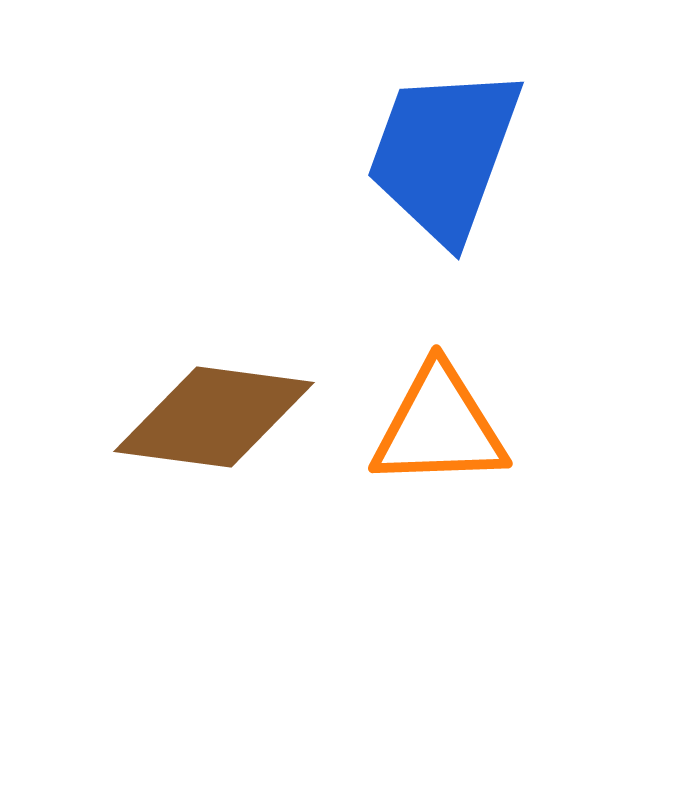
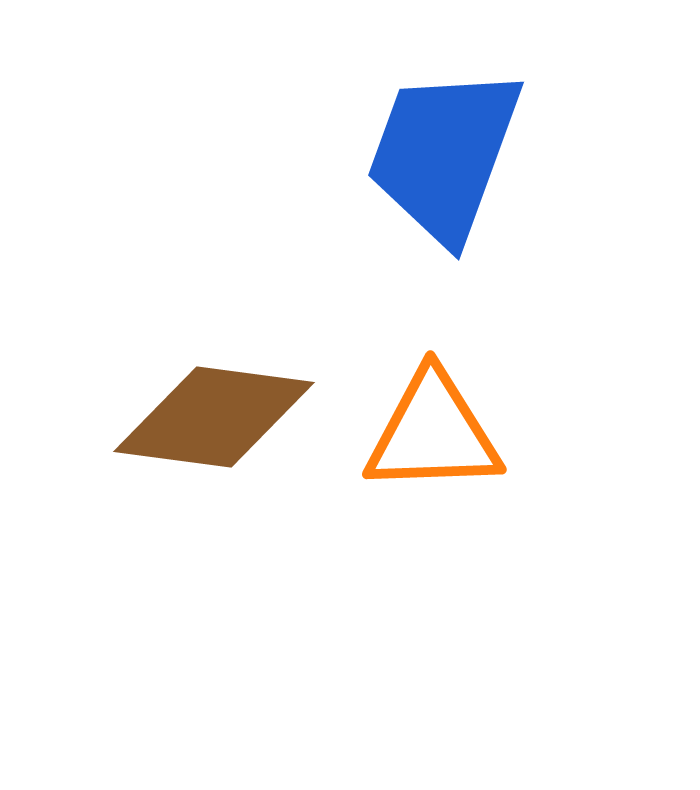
orange triangle: moved 6 px left, 6 px down
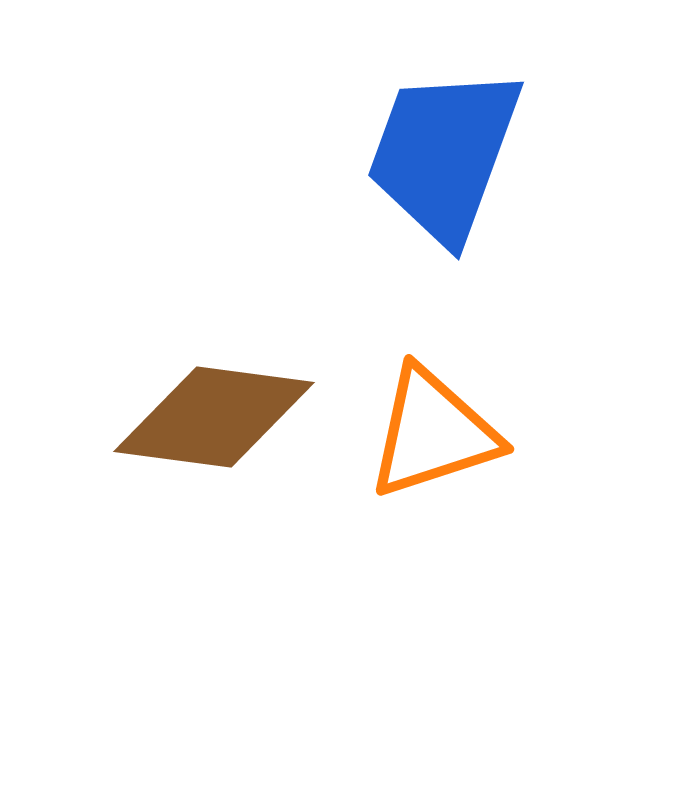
orange triangle: rotated 16 degrees counterclockwise
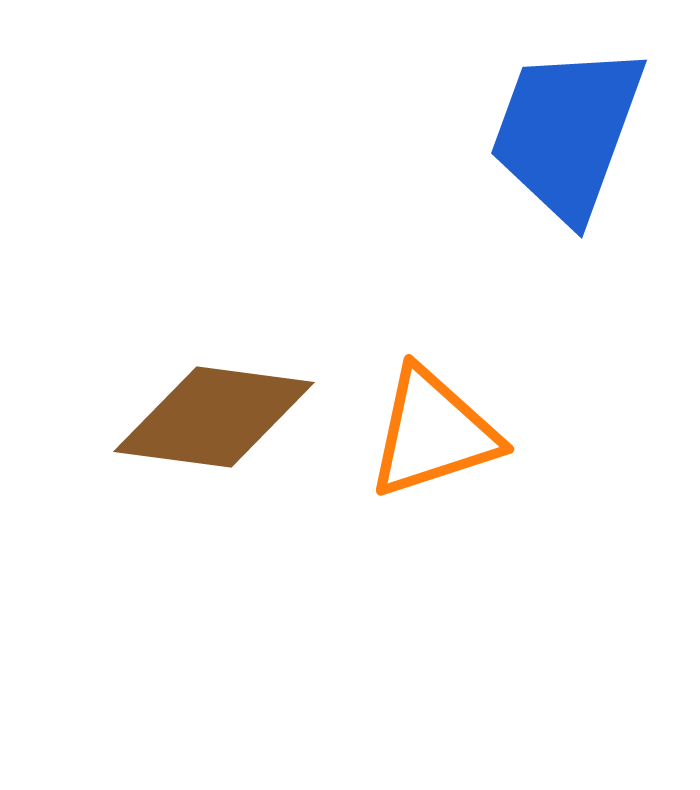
blue trapezoid: moved 123 px right, 22 px up
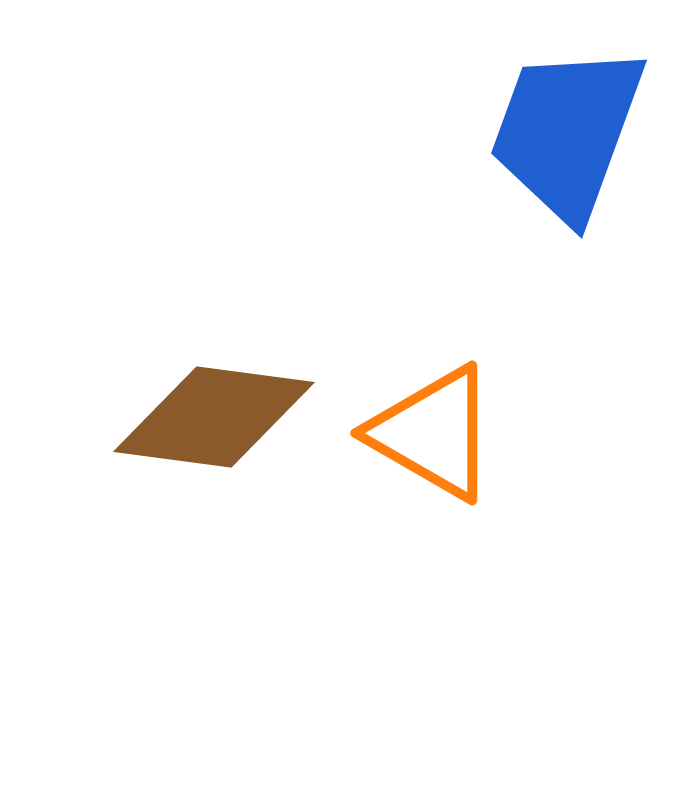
orange triangle: rotated 48 degrees clockwise
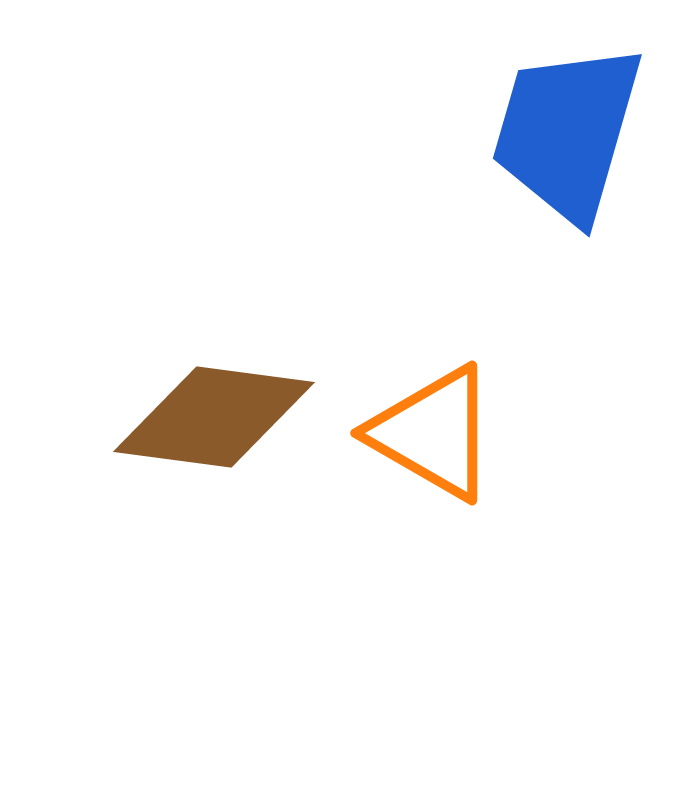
blue trapezoid: rotated 4 degrees counterclockwise
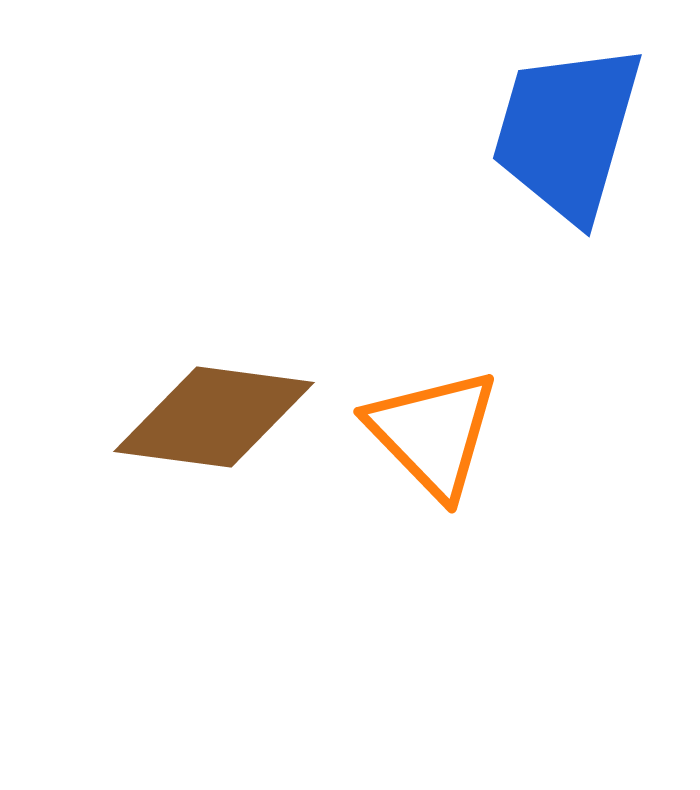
orange triangle: rotated 16 degrees clockwise
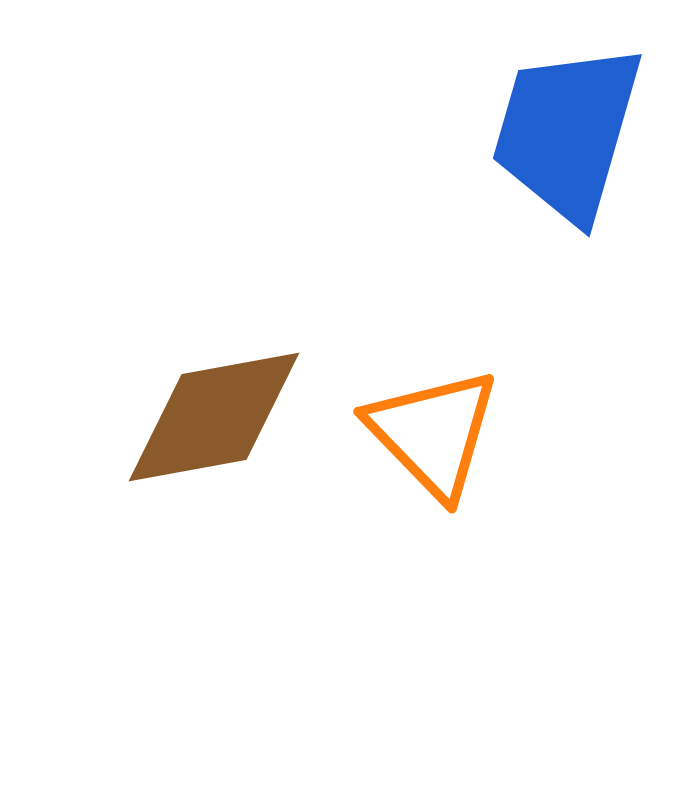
brown diamond: rotated 18 degrees counterclockwise
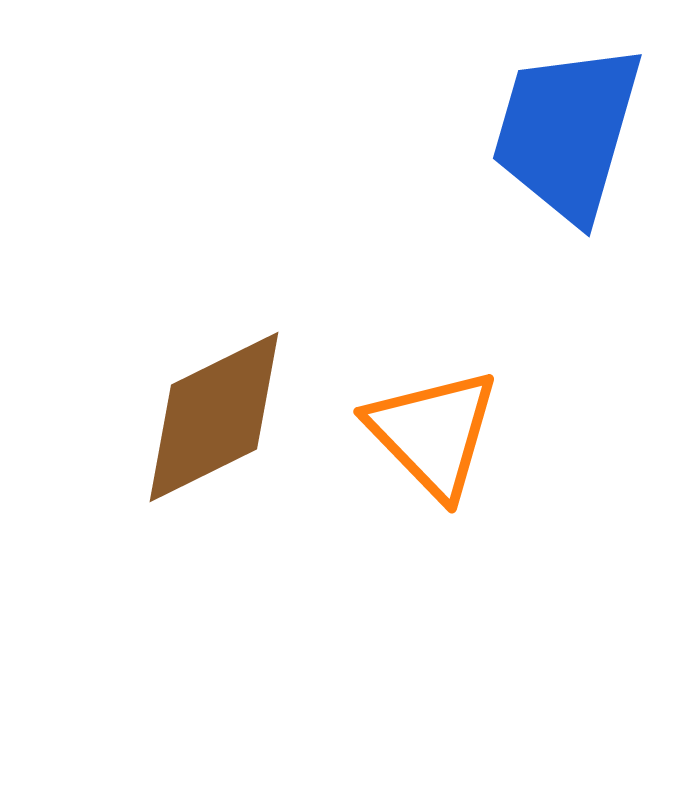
brown diamond: rotated 16 degrees counterclockwise
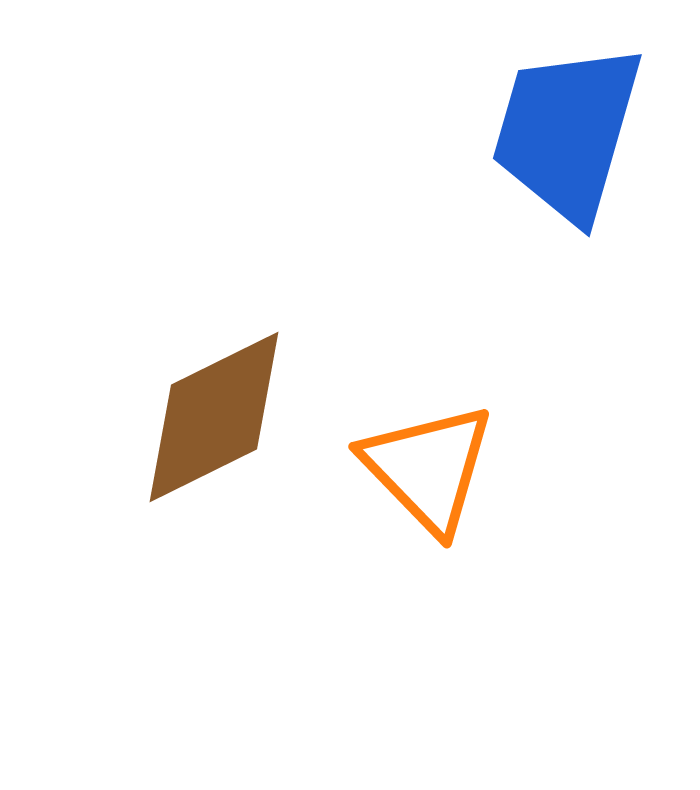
orange triangle: moved 5 px left, 35 px down
